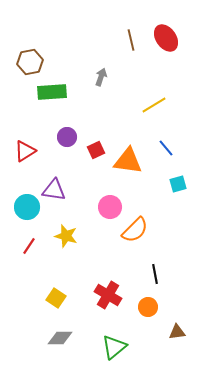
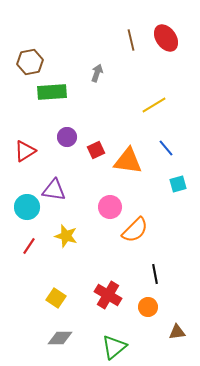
gray arrow: moved 4 px left, 4 px up
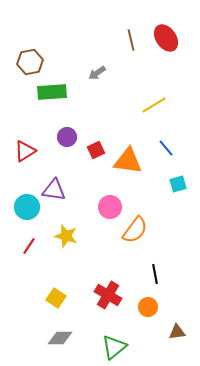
gray arrow: rotated 144 degrees counterclockwise
orange semicircle: rotated 8 degrees counterclockwise
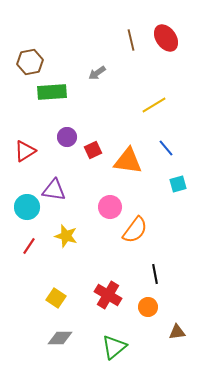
red square: moved 3 px left
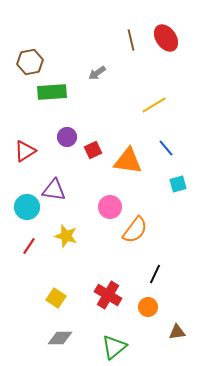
black line: rotated 36 degrees clockwise
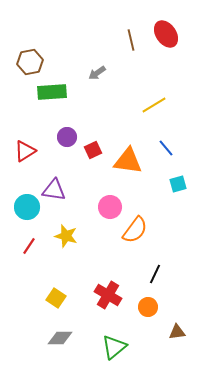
red ellipse: moved 4 px up
